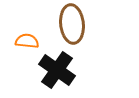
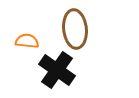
brown ellipse: moved 3 px right, 5 px down
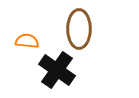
brown ellipse: moved 4 px right; rotated 6 degrees clockwise
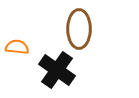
orange semicircle: moved 10 px left, 6 px down
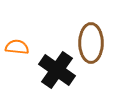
brown ellipse: moved 12 px right, 14 px down
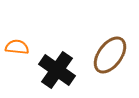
brown ellipse: moved 19 px right, 12 px down; rotated 36 degrees clockwise
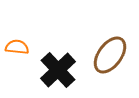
black cross: moved 1 px right; rotated 12 degrees clockwise
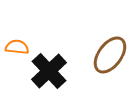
black cross: moved 9 px left, 1 px down
